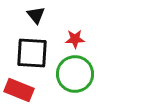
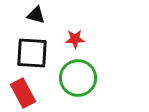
black triangle: rotated 36 degrees counterclockwise
green circle: moved 3 px right, 4 px down
red rectangle: moved 4 px right, 3 px down; rotated 40 degrees clockwise
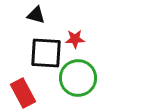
black square: moved 14 px right
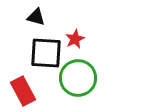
black triangle: moved 2 px down
red star: rotated 24 degrees counterclockwise
red rectangle: moved 2 px up
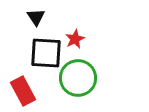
black triangle: rotated 42 degrees clockwise
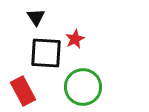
green circle: moved 5 px right, 9 px down
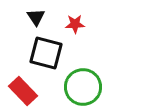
red star: moved 15 px up; rotated 24 degrees clockwise
black square: rotated 12 degrees clockwise
red rectangle: rotated 16 degrees counterclockwise
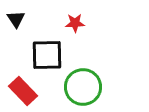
black triangle: moved 20 px left, 2 px down
red star: moved 1 px up
black square: moved 1 px right, 2 px down; rotated 16 degrees counterclockwise
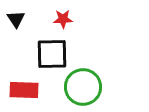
red star: moved 12 px left, 4 px up
black square: moved 5 px right, 1 px up
red rectangle: moved 1 px right, 1 px up; rotated 44 degrees counterclockwise
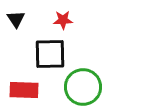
red star: moved 1 px down
black square: moved 2 px left
